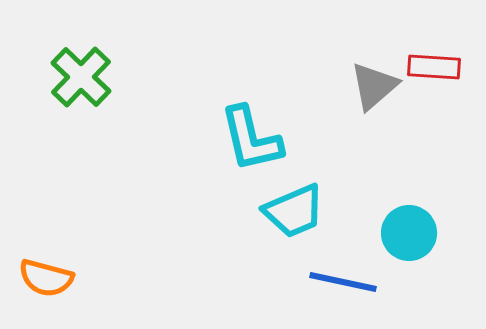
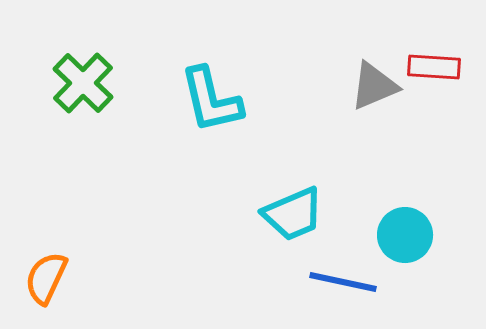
green cross: moved 2 px right, 6 px down
gray triangle: rotated 18 degrees clockwise
cyan L-shape: moved 40 px left, 39 px up
cyan trapezoid: moved 1 px left, 3 px down
cyan circle: moved 4 px left, 2 px down
orange semicircle: rotated 100 degrees clockwise
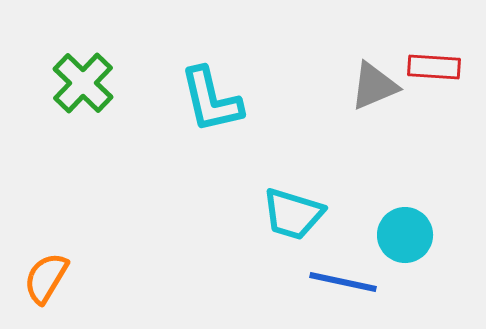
cyan trapezoid: rotated 40 degrees clockwise
orange semicircle: rotated 6 degrees clockwise
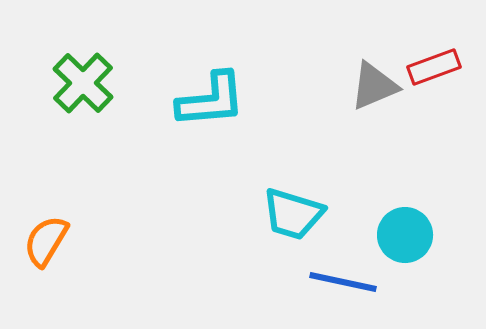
red rectangle: rotated 24 degrees counterclockwise
cyan L-shape: rotated 82 degrees counterclockwise
orange semicircle: moved 37 px up
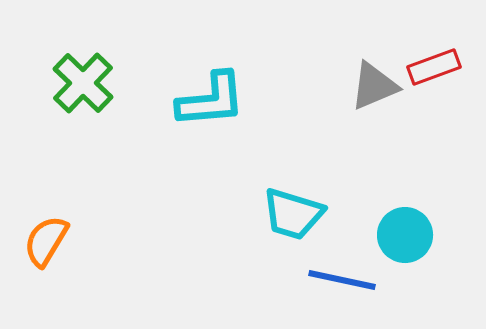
blue line: moved 1 px left, 2 px up
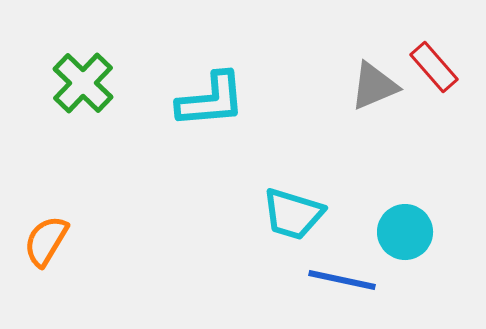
red rectangle: rotated 69 degrees clockwise
cyan circle: moved 3 px up
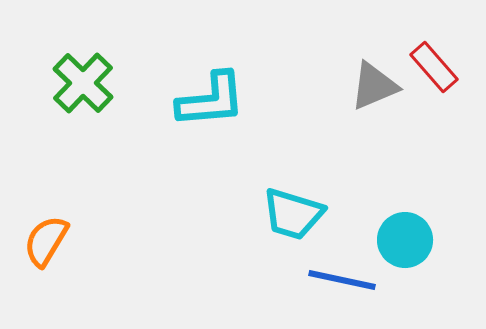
cyan circle: moved 8 px down
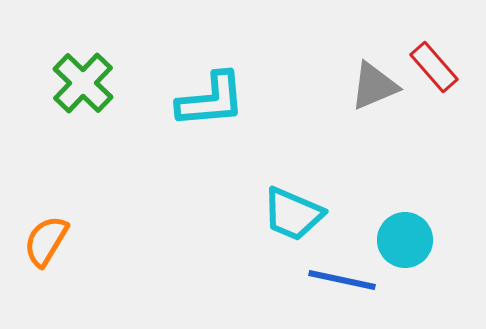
cyan trapezoid: rotated 6 degrees clockwise
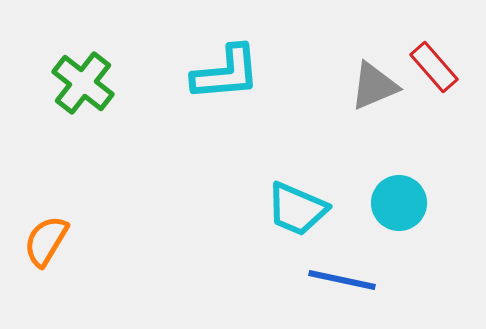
green cross: rotated 6 degrees counterclockwise
cyan L-shape: moved 15 px right, 27 px up
cyan trapezoid: moved 4 px right, 5 px up
cyan circle: moved 6 px left, 37 px up
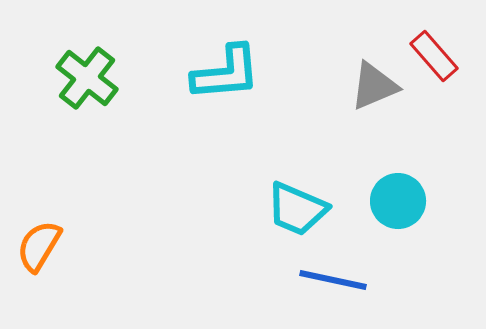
red rectangle: moved 11 px up
green cross: moved 4 px right, 5 px up
cyan circle: moved 1 px left, 2 px up
orange semicircle: moved 7 px left, 5 px down
blue line: moved 9 px left
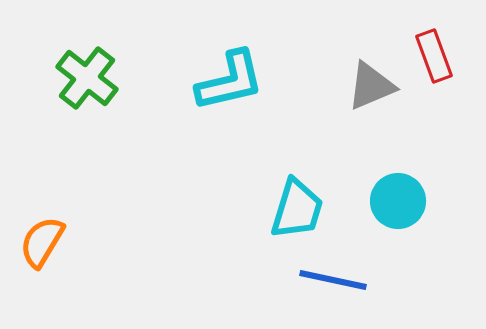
red rectangle: rotated 21 degrees clockwise
cyan L-shape: moved 4 px right, 8 px down; rotated 8 degrees counterclockwise
gray triangle: moved 3 px left
cyan trapezoid: rotated 96 degrees counterclockwise
orange semicircle: moved 3 px right, 4 px up
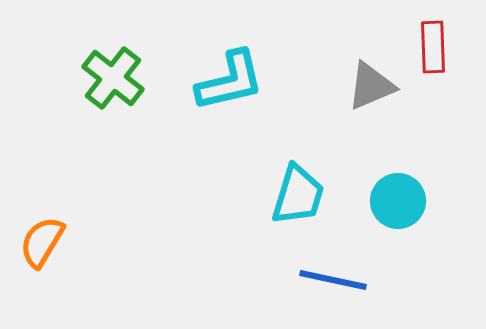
red rectangle: moved 1 px left, 9 px up; rotated 18 degrees clockwise
green cross: moved 26 px right
cyan trapezoid: moved 1 px right, 14 px up
